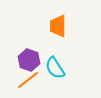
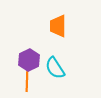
purple hexagon: rotated 15 degrees clockwise
orange line: moved 1 px left; rotated 50 degrees counterclockwise
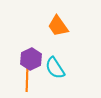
orange trapezoid: rotated 35 degrees counterclockwise
purple hexagon: moved 2 px right, 1 px up
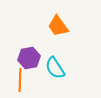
purple hexagon: moved 2 px left, 1 px up; rotated 15 degrees clockwise
orange line: moved 7 px left
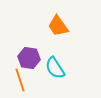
purple hexagon: rotated 20 degrees clockwise
orange line: rotated 20 degrees counterclockwise
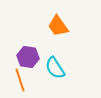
purple hexagon: moved 1 px left, 1 px up
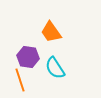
orange trapezoid: moved 7 px left, 6 px down
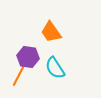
orange line: moved 1 px left, 5 px up; rotated 45 degrees clockwise
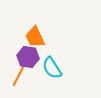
orange trapezoid: moved 16 px left, 5 px down; rotated 10 degrees clockwise
cyan semicircle: moved 3 px left
